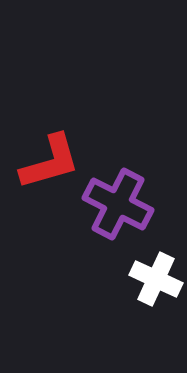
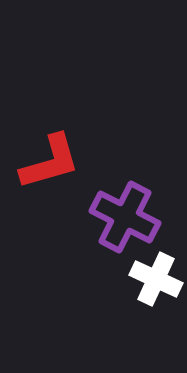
purple cross: moved 7 px right, 13 px down
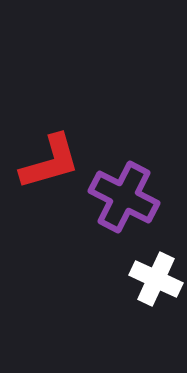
purple cross: moved 1 px left, 20 px up
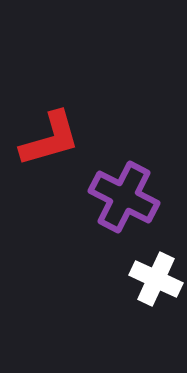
red L-shape: moved 23 px up
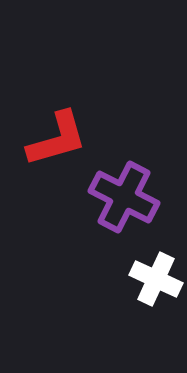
red L-shape: moved 7 px right
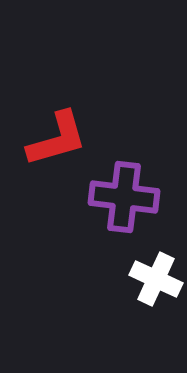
purple cross: rotated 20 degrees counterclockwise
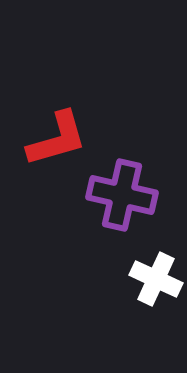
purple cross: moved 2 px left, 2 px up; rotated 6 degrees clockwise
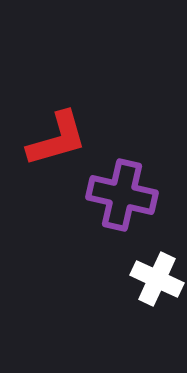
white cross: moved 1 px right
